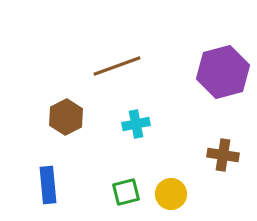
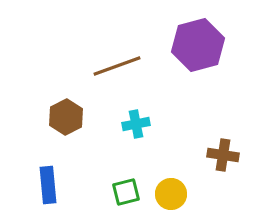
purple hexagon: moved 25 px left, 27 px up
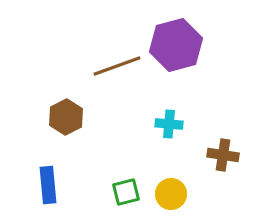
purple hexagon: moved 22 px left
cyan cross: moved 33 px right; rotated 16 degrees clockwise
